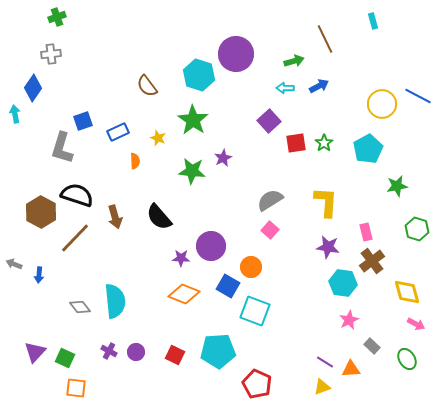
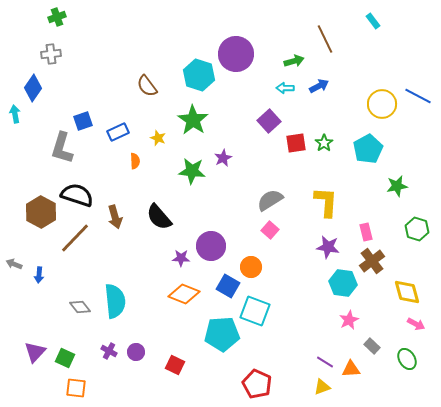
cyan rectangle at (373, 21): rotated 21 degrees counterclockwise
cyan pentagon at (218, 351): moved 4 px right, 17 px up
red square at (175, 355): moved 10 px down
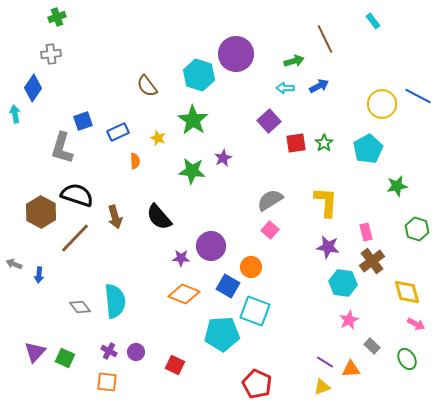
orange square at (76, 388): moved 31 px right, 6 px up
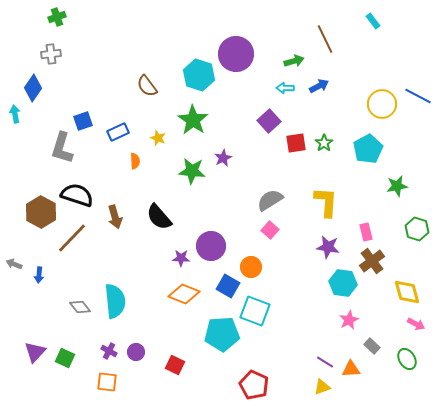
brown line at (75, 238): moved 3 px left
red pentagon at (257, 384): moved 3 px left, 1 px down
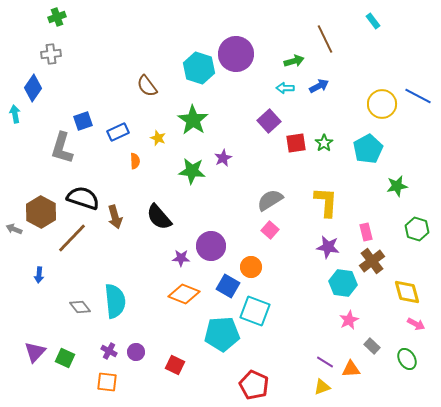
cyan hexagon at (199, 75): moved 7 px up
black semicircle at (77, 195): moved 6 px right, 3 px down
gray arrow at (14, 264): moved 35 px up
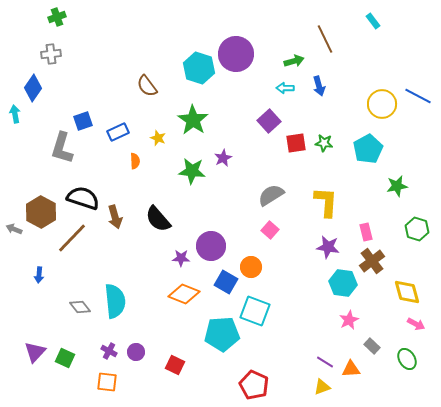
blue arrow at (319, 86): rotated 102 degrees clockwise
green star at (324, 143): rotated 30 degrees counterclockwise
gray semicircle at (270, 200): moved 1 px right, 5 px up
black semicircle at (159, 217): moved 1 px left, 2 px down
blue square at (228, 286): moved 2 px left, 4 px up
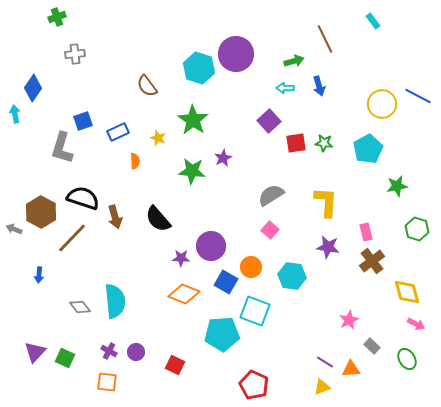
gray cross at (51, 54): moved 24 px right
cyan hexagon at (343, 283): moved 51 px left, 7 px up
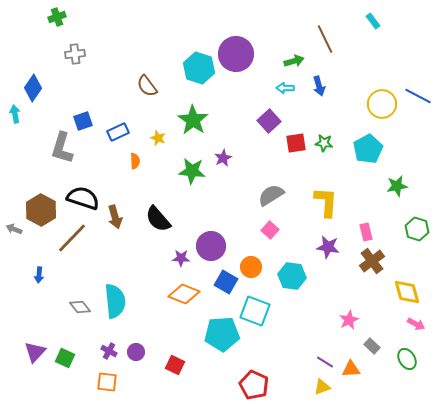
brown hexagon at (41, 212): moved 2 px up
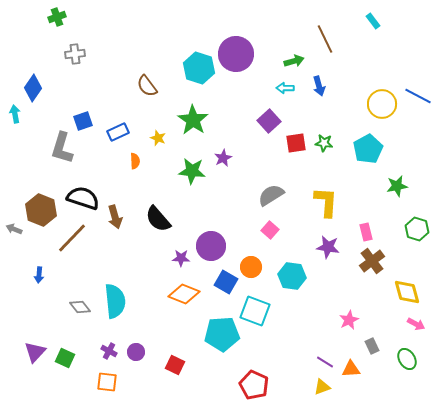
brown hexagon at (41, 210): rotated 8 degrees counterclockwise
gray rectangle at (372, 346): rotated 21 degrees clockwise
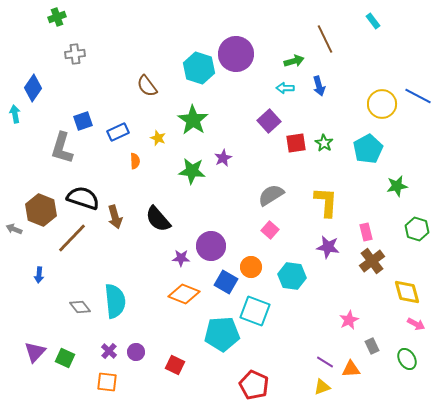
green star at (324, 143): rotated 24 degrees clockwise
purple cross at (109, 351): rotated 14 degrees clockwise
